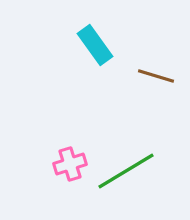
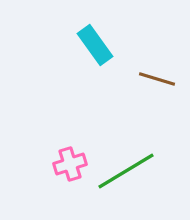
brown line: moved 1 px right, 3 px down
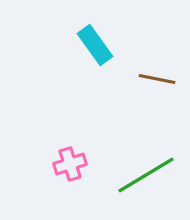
brown line: rotated 6 degrees counterclockwise
green line: moved 20 px right, 4 px down
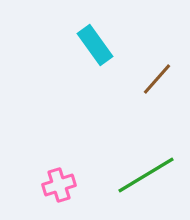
brown line: rotated 60 degrees counterclockwise
pink cross: moved 11 px left, 21 px down
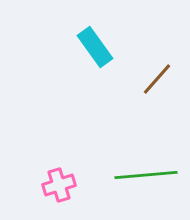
cyan rectangle: moved 2 px down
green line: rotated 26 degrees clockwise
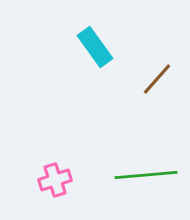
pink cross: moved 4 px left, 5 px up
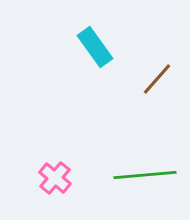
green line: moved 1 px left
pink cross: moved 2 px up; rotated 32 degrees counterclockwise
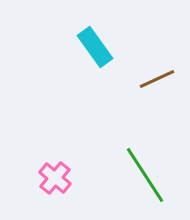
brown line: rotated 24 degrees clockwise
green line: rotated 62 degrees clockwise
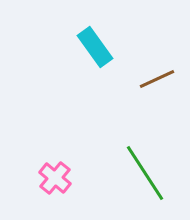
green line: moved 2 px up
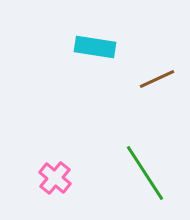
cyan rectangle: rotated 45 degrees counterclockwise
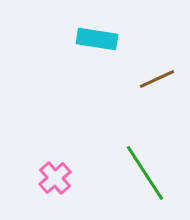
cyan rectangle: moved 2 px right, 8 px up
pink cross: rotated 8 degrees clockwise
